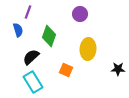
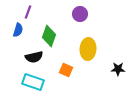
blue semicircle: rotated 32 degrees clockwise
black semicircle: moved 3 px right; rotated 150 degrees counterclockwise
cyan rectangle: rotated 40 degrees counterclockwise
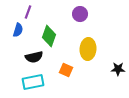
cyan rectangle: rotated 30 degrees counterclockwise
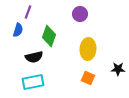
orange square: moved 22 px right, 8 px down
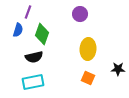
green diamond: moved 7 px left, 2 px up
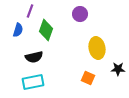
purple line: moved 2 px right, 1 px up
green diamond: moved 4 px right, 4 px up
yellow ellipse: moved 9 px right, 1 px up; rotated 15 degrees counterclockwise
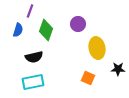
purple circle: moved 2 px left, 10 px down
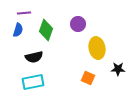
purple line: moved 6 px left, 2 px down; rotated 64 degrees clockwise
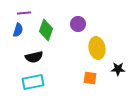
orange square: moved 2 px right; rotated 16 degrees counterclockwise
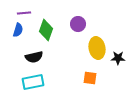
black star: moved 11 px up
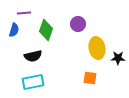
blue semicircle: moved 4 px left
black semicircle: moved 1 px left, 1 px up
